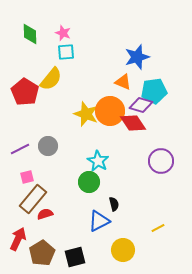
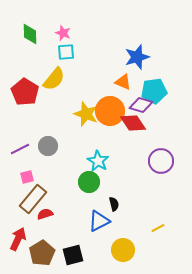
yellow semicircle: moved 3 px right
black square: moved 2 px left, 2 px up
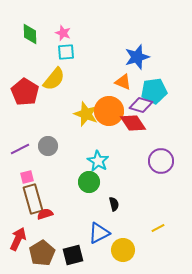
orange circle: moved 1 px left
brown rectangle: rotated 56 degrees counterclockwise
blue triangle: moved 12 px down
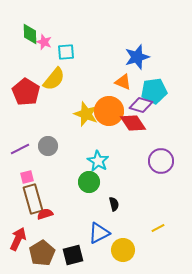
pink star: moved 19 px left, 9 px down
red pentagon: moved 1 px right
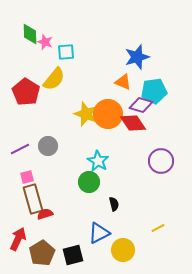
pink star: moved 1 px right
orange circle: moved 1 px left, 3 px down
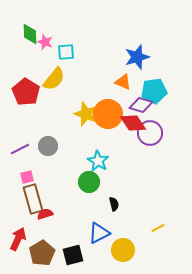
purple circle: moved 11 px left, 28 px up
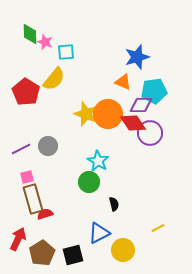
purple diamond: rotated 15 degrees counterclockwise
purple line: moved 1 px right
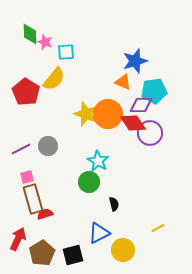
blue star: moved 2 px left, 4 px down
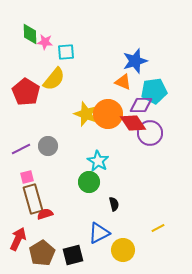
pink star: rotated 14 degrees counterclockwise
